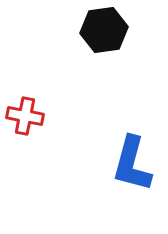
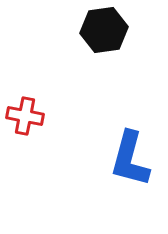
blue L-shape: moved 2 px left, 5 px up
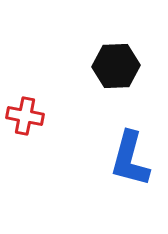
black hexagon: moved 12 px right, 36 px down; rotated 6 degrees clockwise
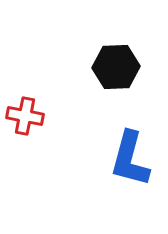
black hexagon: moved 1 px down
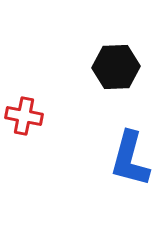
red cross: moved 1 px left
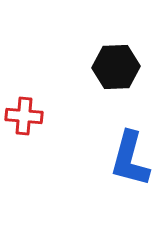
red cross: rotated 6 degrees counterclockwise
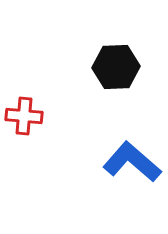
blue L-shape: moved 2 px right, 3 px down; rotated 116 degrees clockwise
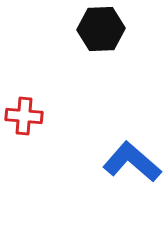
black hexagon: moved 15 px left, 38 px up
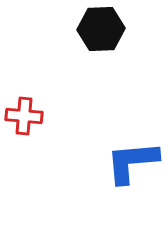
blue L-shape: rotated 46 degrees counterclockwise
